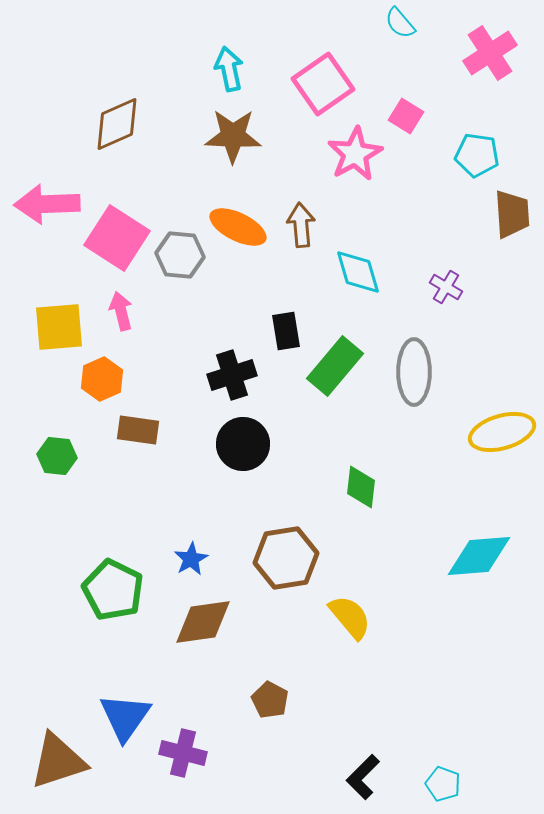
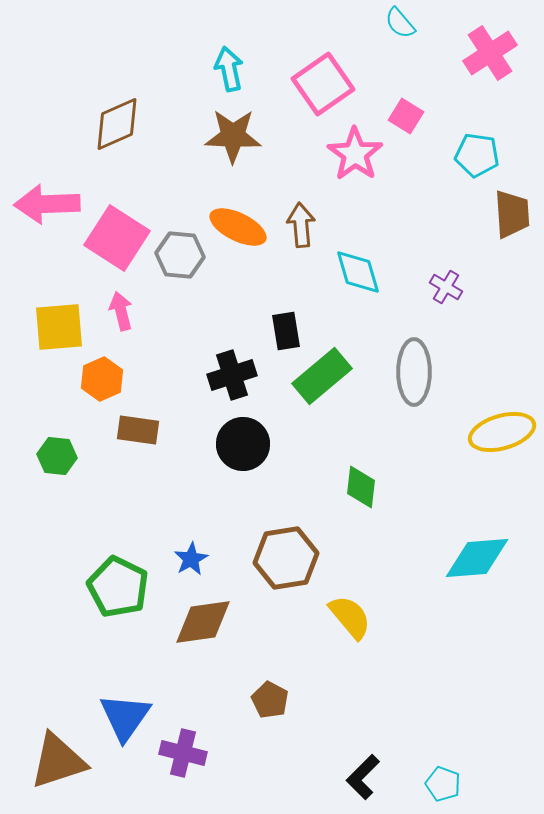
pink star at (355, 154): rotated 8 degrees counterclockwise
green rectangle at (335, 366): moved 13 px left, 10 px down; rotated 10 degrees clockwise
cyan diamond at (479, 556): moved 2 px left, 2 px down
green pentagon at (113, 590): moved 5 px right, 3 px up
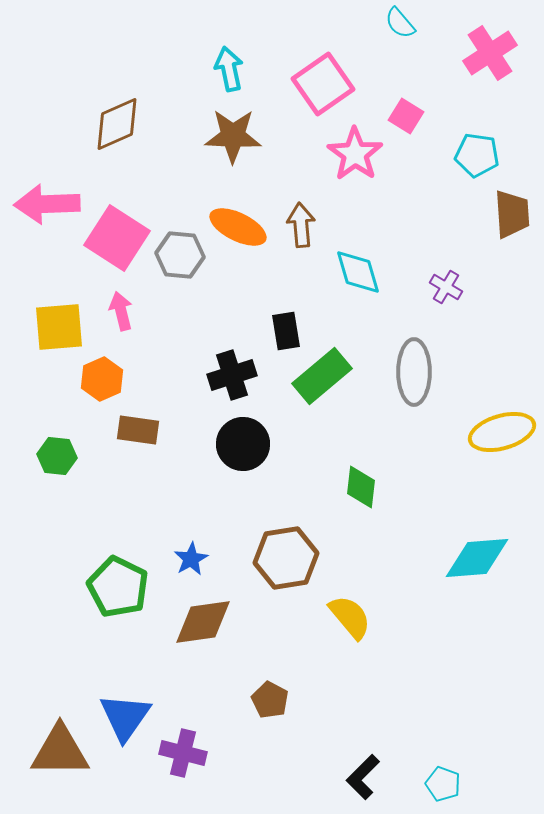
brown triangle at (58, 761): moved 2 px right, 10 px up; rotated 18 degrees clockwise
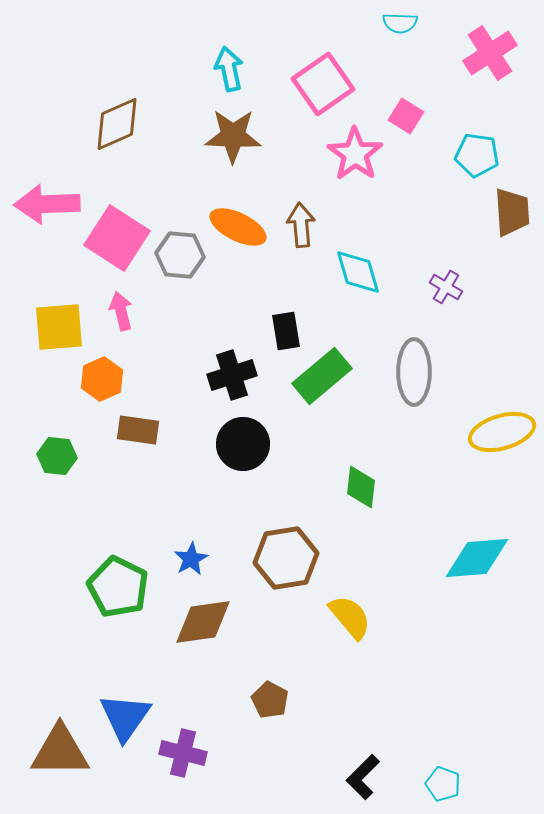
cyan semicircle at (400, 23): rotated 48 degrees counterclockwise
brown trapezoid at (512, 214): moved 2 px up
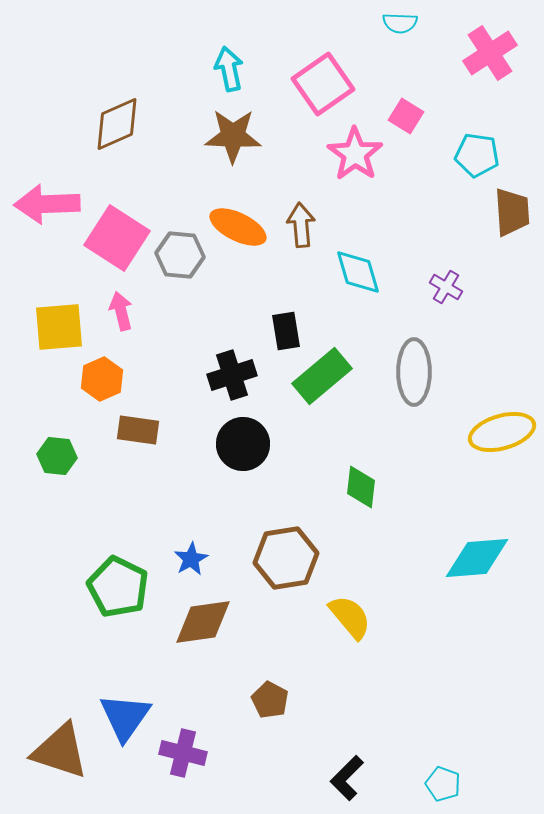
brown triangle at (60, 751): rotated 18 degrees clockwise
black L-shape at (363, 777): moved 16 px left, 1 px down
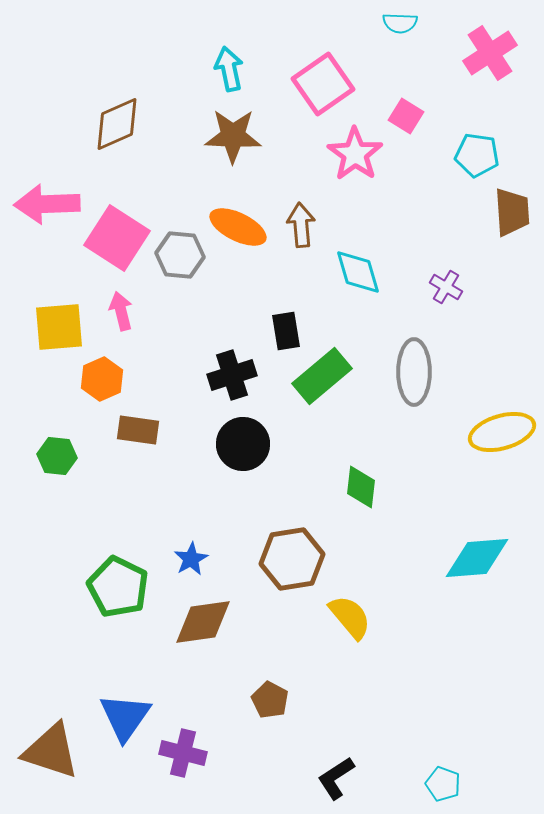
brown hexagon at (286, 558): moved 6 px right, 1 px down
brown triangle at (60, 751): moved 9 px left
black L-shape at (347, 778): moved 11 px left; rotated 12 degrees clockwise
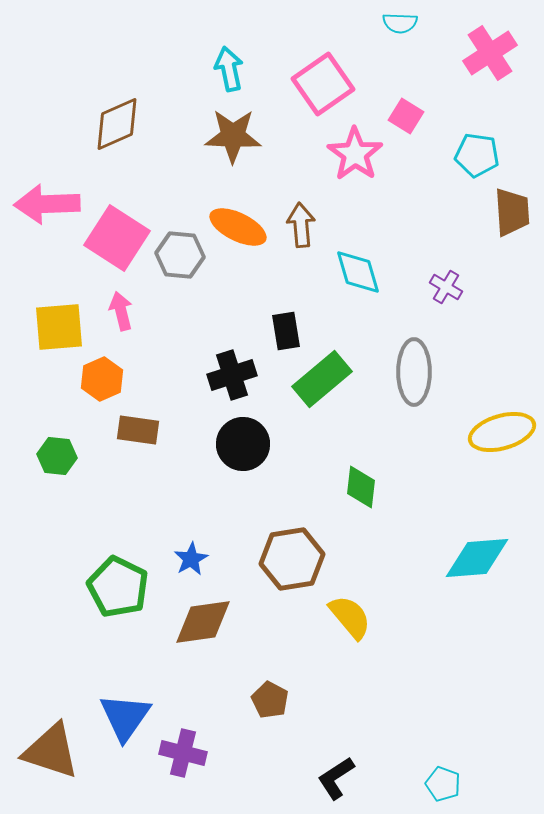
green rectangle at (322, 376): moved 3 px down
